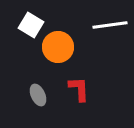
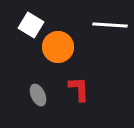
white line: rotated 12 degrees clockwise
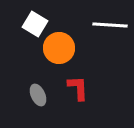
white square: moved 4 px right, 1 px up
orange circle: moved 1 px right, 1 px down
red L-shape: moved 1 px left, 1 px up
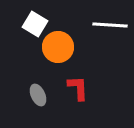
orange circle: moved 1 px left, 1 px up
